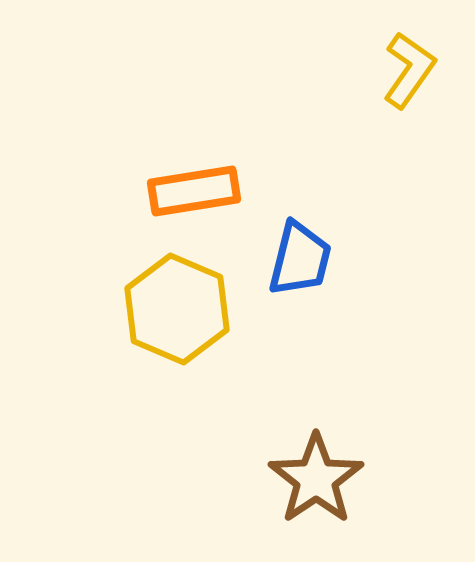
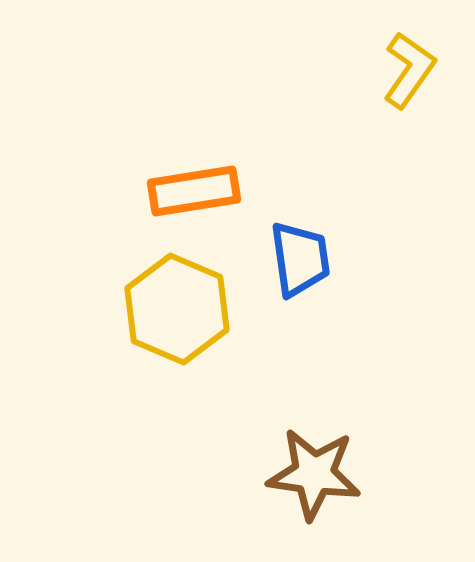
blue trapezoid: rotated 22 degrees counterclockwise
brown star: moved 2 px left, 5 px up; rotated 30 degrees counterclockwise
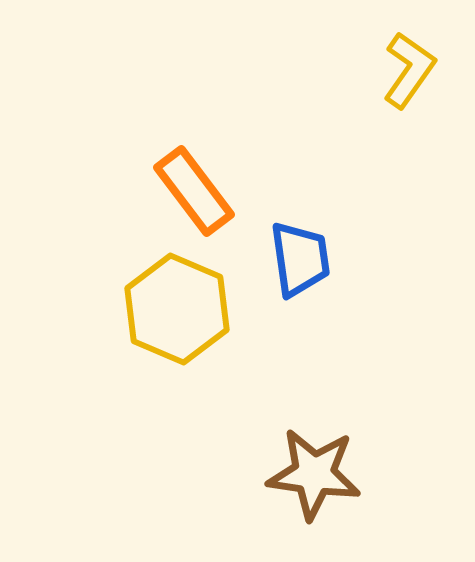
orange rectangle: rotated 62 degrees clockwise
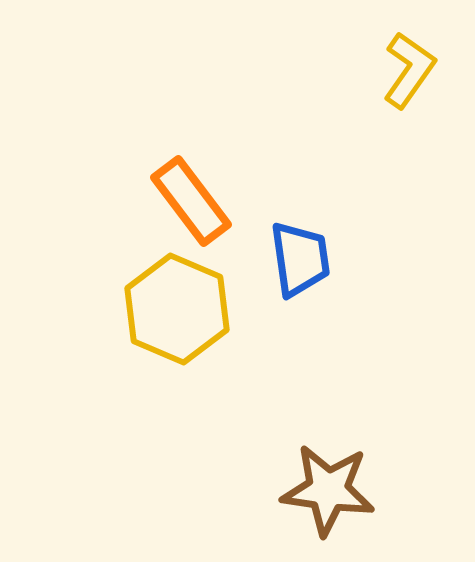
orange rectangle: moved 3 px left, 10 px down
brown star: moved 14 px right, 16 px down
